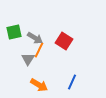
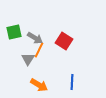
blue line: rotated 21 degrees counterclockwise
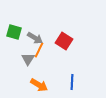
green square: rotated 28 degrees clockwise
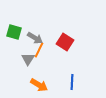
red square: moved 1 px right, 1 px down
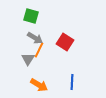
green square: moved 17 px right, 16 px up
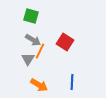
gray arrow: moved 2 px left, 2 px down
orange line: moved 1 px right, 1 px down
